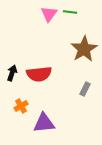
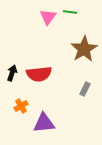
pink triangle: moved 1 px left, 3 px down
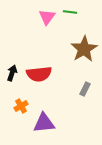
pink triangle: moved 1 px left
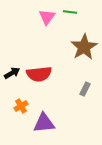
brown star: moved 2 px up
black arrow: rotated 42 degrees clockwise
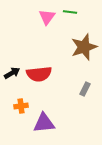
brown star: rotated 12 degrees clockwise
orange cross: rotated 24 degrees clockwise
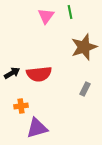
green line: rotated 72 degrees clockwise
pink triangle: moved 1 px left, 1 px up
purple triangle: moved 7 px left, 5 px down; rotated 10 degrees counterclockwise
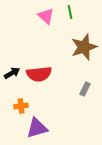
pink triangle: rotated 24 degrees counterclockwise
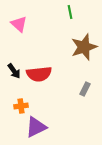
pink triangle: moved 27 px left, 8 px down
black arrow: moved 2 px right, 2 px up; rotated 84 degrees clockwise
purple triangle: moved 1 px left, 1 px up; rotated 10 degrees counterclockwise
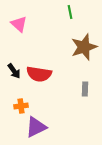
red semicircle: rotated 15 degrees clockwise
gray rectangle: rotated 24 degrees counterclockwise
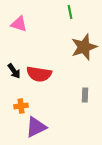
pink triangle: rotated 24 degrees counterclockwise
gray rectangle: moved 6 px down
